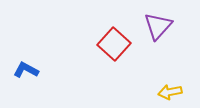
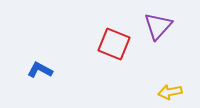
red square: rotated 20 degrees counterclockwise
blue L-shape: moved 14 px right
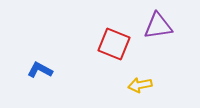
purple triangle: rotated 40 degrees clockwise
yellow arrow: moved 30 px left, 7 px up
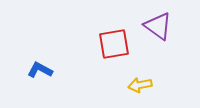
purple triangle: rotated 44 degrees clockwise
red square: rotated 32 degrees counterclockwise
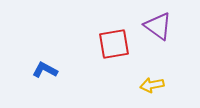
blue L-shape: moved 5 px right
yellow arrow: moved 12 px right
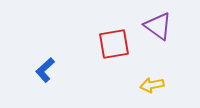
blue L-shape: rotated 70 degrees counterclockwise
